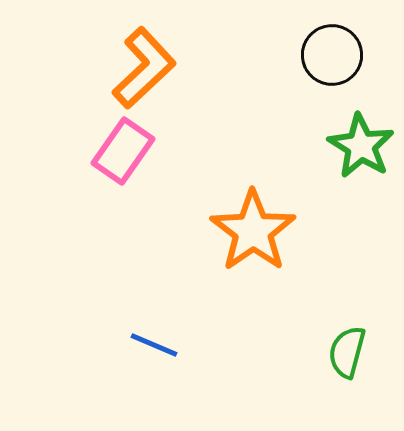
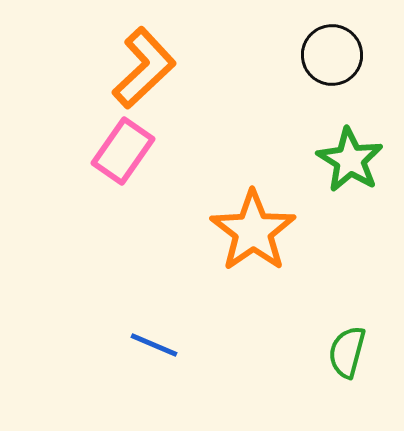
green star: moved 11 px left, 14 px down
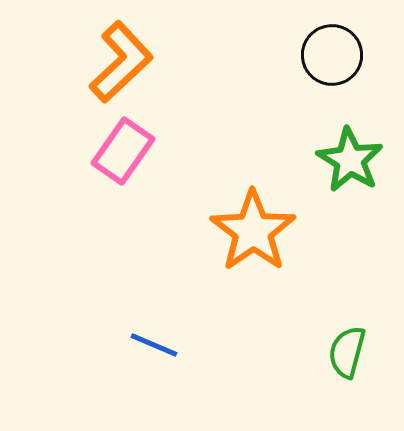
orange L-shape: moved 23 px left, 6 px up
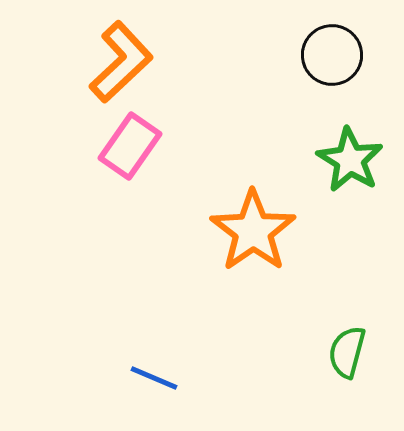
pink rectangle: moved 7 px right, 5 px up
blue line: moved 33 px down
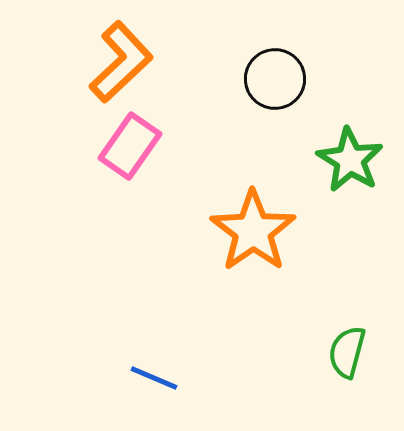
black circle: moved 57 px left, 24 px down
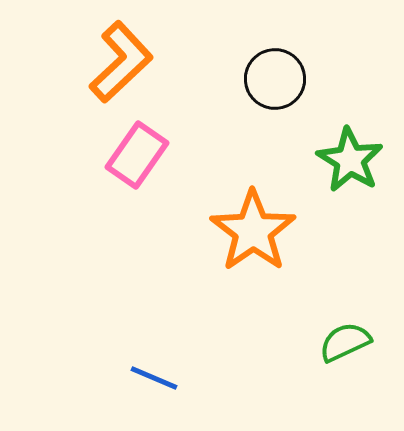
pink rectangle: moved 7 px right, 9 px down
green semicircle: moved 2 px left, 10 px up; rotated 50 degrees clockwise
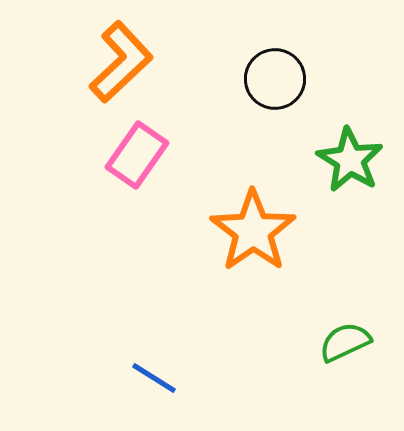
blue line: rotated 9 degrees clockwise
